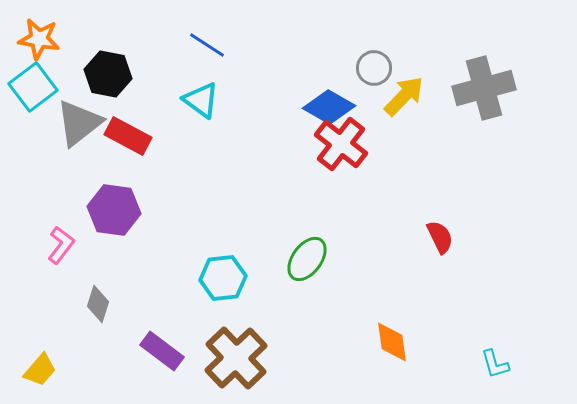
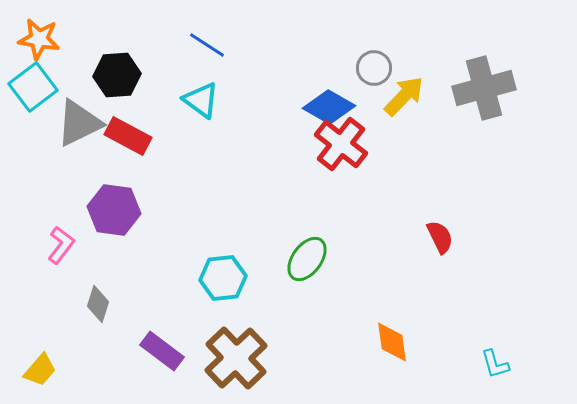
black hexagon: moved 9 px right, 1 px down; rotated 15 degrees counterclockwise
gray triangle: rotated 12 degrees clockwise
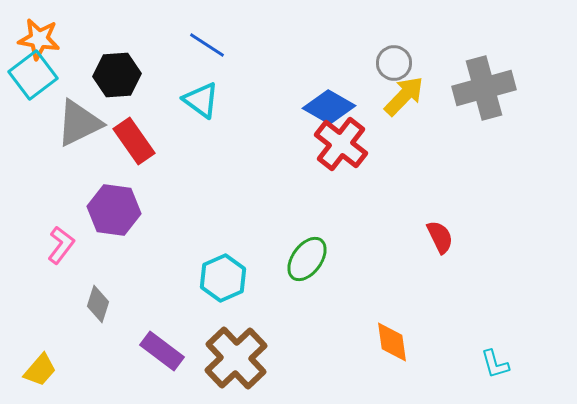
gray circle: moved 20 px right, 5 px up
cyan square: moved 12 px up
red rectangle: moved 6 px right, 5 px down; rotated 27 degrees clockwise
cyan hexagon: rotated 18 degrees counterclockwise
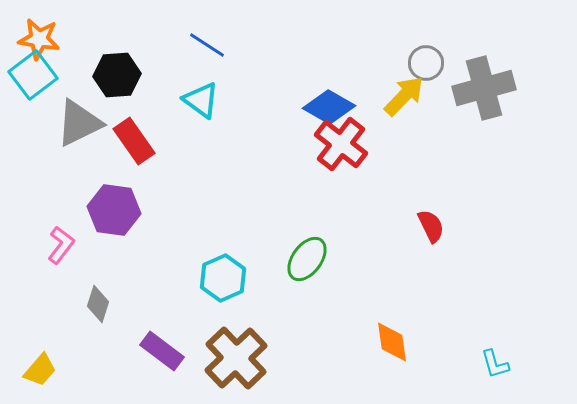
gray circle: moved 32 px right
red semicircle: moved 9 px left, 11 px up
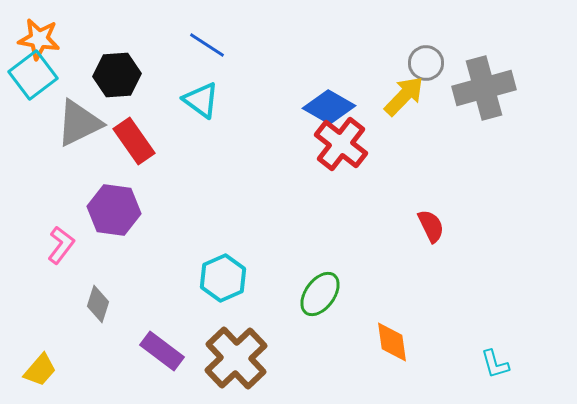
green ellipse: moved 13 px right, 35 px down
